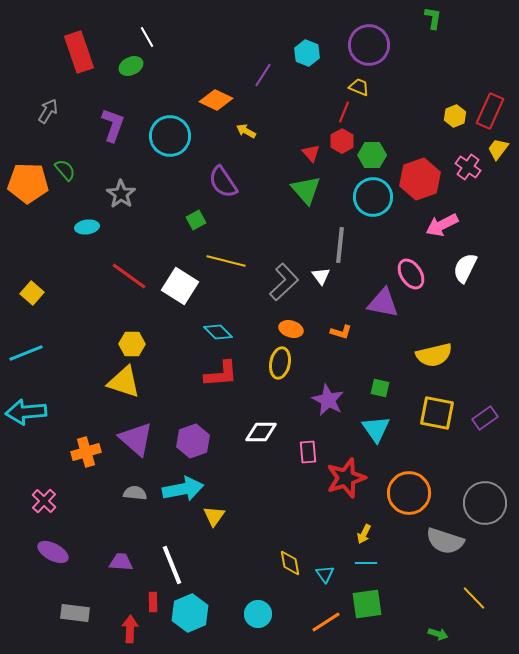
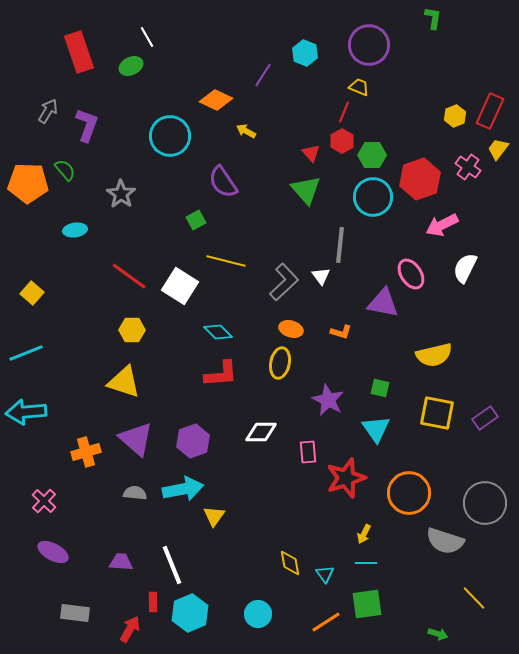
cyan hexagon at (307, 53): moved 2 px left
purple L-shape at (113, 125): moved 26 px left
cyan ellipse at (87, 227): moved 12 px left, 3 px down
yellow hexagon at (132, 344): moved 14 px up
red arrow at (130, 629): rotated 28 degrees clockwise
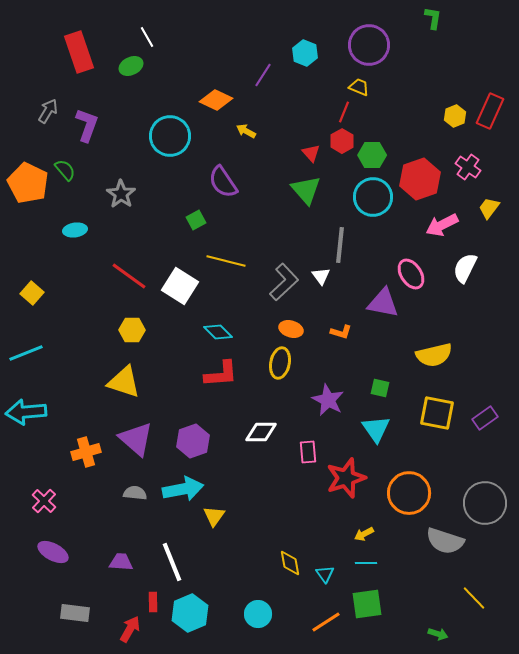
yellow trapezoid at (498, 149): moved 9 px left, 59 px down
orange pentagon at (28, 183): rotated 24 degrees clockwise
yellow arrow at (364, 534): rotated 36 degrees clockwise
white line at (172, 565): moved 3 px up
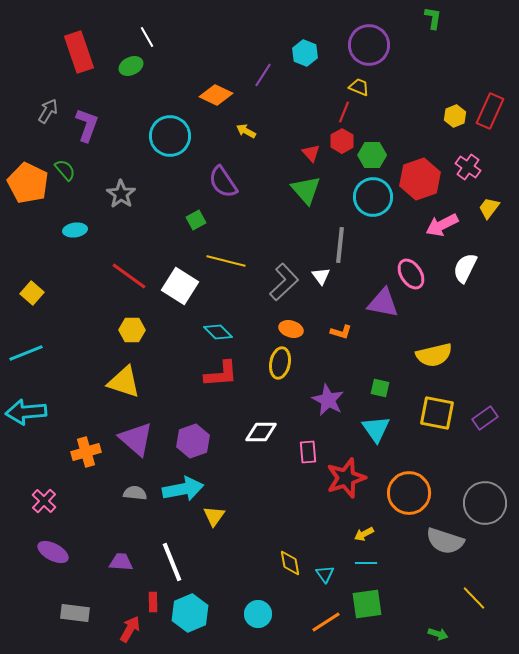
orange diamond at (216, 100): moved 5 px up
